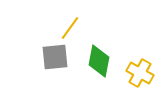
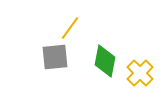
green diamond: moved 6 px right
yellow cross: rotated 16 degrees clockwise
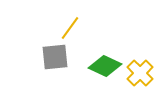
green diamond: moved 5 px down; rotated 76 degrees counterclockwise
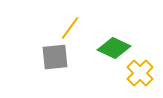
green diamond: moved 9 px right, 18 px up
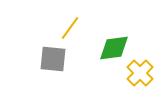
green diamond: rotated 32 degrees counterclockwise
gray square: moved 2 px left, 2 px down; rotated 12 degrees clockwise
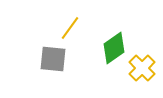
green diamond: rotated 28 degrees counterclockwise
yellow cross: moved 2 px right, 5 px up
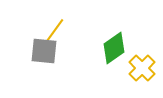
yellow line: moved 15 px left, 2 px down
gray square: moved 9 px left, 8 px up
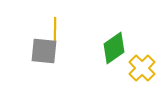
yellow line: rotated 35 degrees counterclockwise
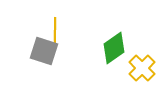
gray square: rotated 12 degrees clockwise
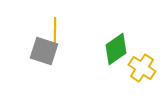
green diamond: moved 2 px right, 1 px down
yellow cross: rotated 12 degrees counterclockwise
